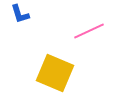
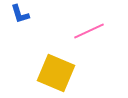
yellow square: moved 1 px right
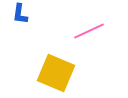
blue L-shape: rotated 25 degrees clockwise
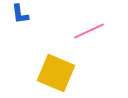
blue L-shape: rotated 15 degrees counterclockwise
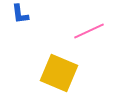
yellow square: moved 3 px right
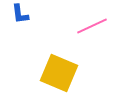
pink line: moved 3 px right, 5 px up
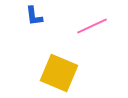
blue L-shape: moved 14 px right, 2 px down
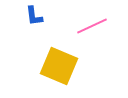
yellow square: moved 7 px up
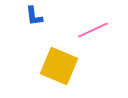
pink line: moved 1 px right, 4 px down
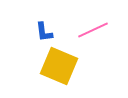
blue L-shape: moved 10 px right, 16 px down
